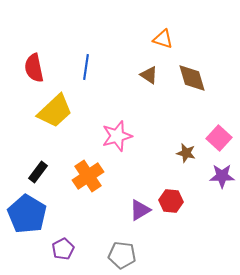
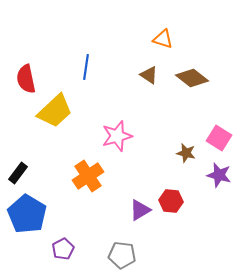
red semicircle: moved 8 px left, 11 px down
brown diamond: rotated 36 degrees counterclockwise
pink square: rotated 10 degrees counterclockwise
black rectangle: moved 20 px left, 1 px down
purple star: moved 3 px left, 1 px up; rotated 15 degrees clockwise
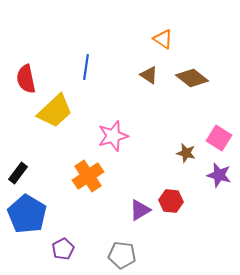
orange triangle: rotated 15 degrees clockwise
pink star: moved 4 px left
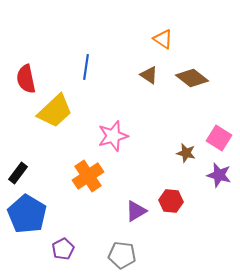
purple triangle: moved 4 px left, 1 px down
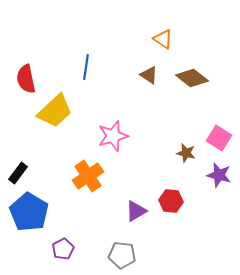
blue pentagon: moved 2 px right, 2 px up
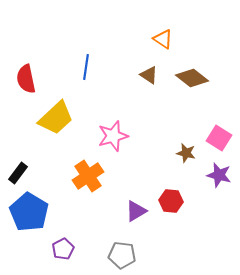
yellow trapezoid: moved 1 px right, 7 px down
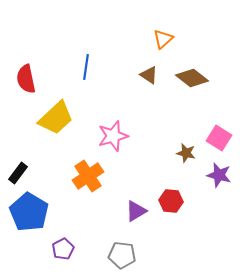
orange triangle: rotated 45 degrees clockwise
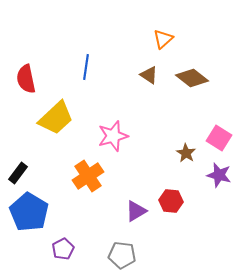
brown star: rotated 18 degrees clockwise
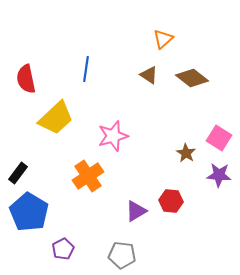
blue line: moved 2 px down
purple star: rotated 10 degrees counterclockwise
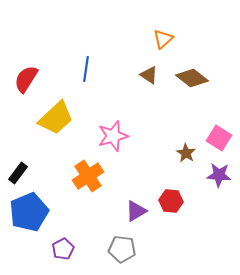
red semicircle: rotated 44 degrees clockwise
blue pentagon: rotated 18 degrees clockwise
gray pentagon: moved 6 px up
